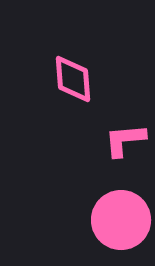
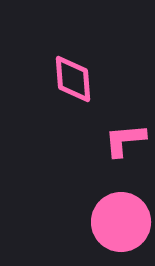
pink circle: moved 2 px down
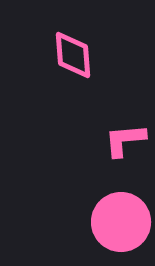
pink diamond: moved 24 px up
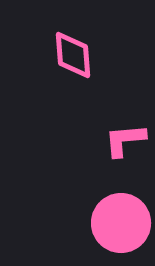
pink circle: moved 1 px down
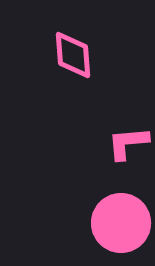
pink L-shape: moved 3 px right, 3 px down
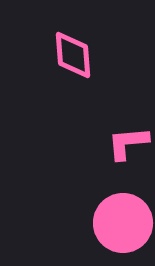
pink circle: moved 2 px right
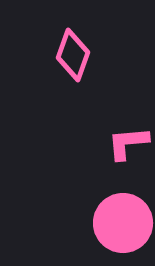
pink diamond: rotated 24 degrees clockwise
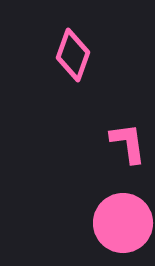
pink L-shape: rotated 87 degrees clockwise
